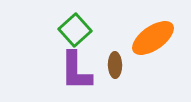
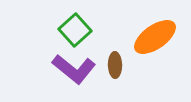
orange ellipse: moved 2 px right, 1 px up
purple L-shape: moved 2 px left, 2 px up; rotated 51 degrees counterclockwise
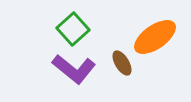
green square: moved 2 px left, 1 px up
brown ellipse: moved 7 px right, 2 px up; rotated 30 degrees counterclockwise
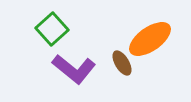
green square: moved 21 px left
orange ellipse: moved 5 px left, 2 px down
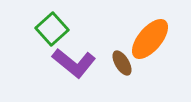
orange ellipse: rotated 15 degrees counterclockwise
purple L-shape: moved 6 px up
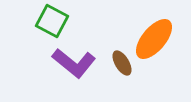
green square: moved 8 px up; rotated 20 degrees counterclockwise
orange ellipse: moved 4 px right
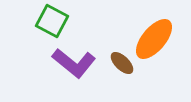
brown ellipse: rotated 15 degrees counterclockwise
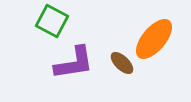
purple L-shape: rotated 48 degrees counterclockwise
